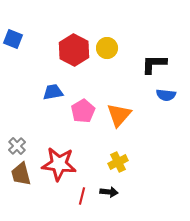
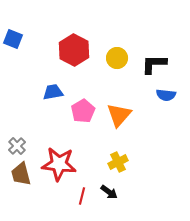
yellow circle: moved 10 px right, 10 px down
black arrow: rotated 30 degrees clockwise
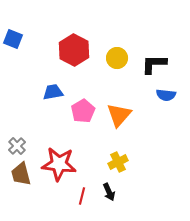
black arrow: rotated 30 degrees clockwise
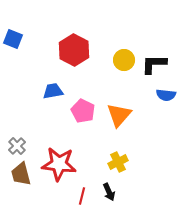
yellow circle: moved 7 px right, 2 px down
blue trapezoid: moved 1 px up
pink pentagon: rotated 15 degrees counterclockwise
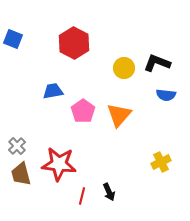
red hexagon: moved 7 px up
yellow circle: moved 8 px down
black L-shape: moved 3 px right, 1 px up; rotated 20 degrees clockwise
pink pentagon: rotated 10 degrees clockwise
yellow cross: moved 43 px right
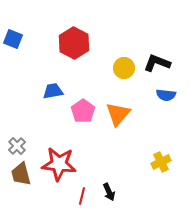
orange triangle: moved 1 px left, 1 px up
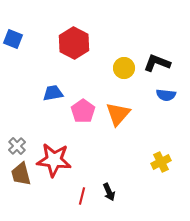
blue trapezoid: moved 2 px down
red star: moved 5 px left, 4 px up
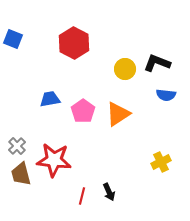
yellow circle: moved 1 px right, 1 px down
blue trapezoid: moved 3 px left, 6 px down
orange triangle: rotated 16 degrees clockwise
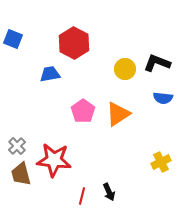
blue semicircle: moved 3 px left, 3 px down
blue trapezoid: moved 25 px up
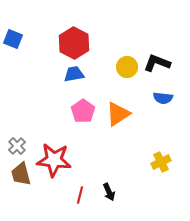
yellow circle: moved 2 px right, 2 px up
blue trapezoid: moved 24 px right
red line: moved 2 px left, 1 px up
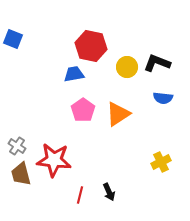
red hexagon: moved 17 px right, 3 px down; rotated 16 degrees counterclockwise
pink pentagon: moved 1 px up
gray cross: rotated 12 degrees counterclockwise
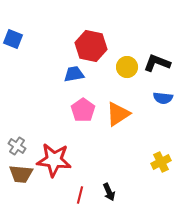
brown trapezoid: rotated 70 degrees counterclockwise
